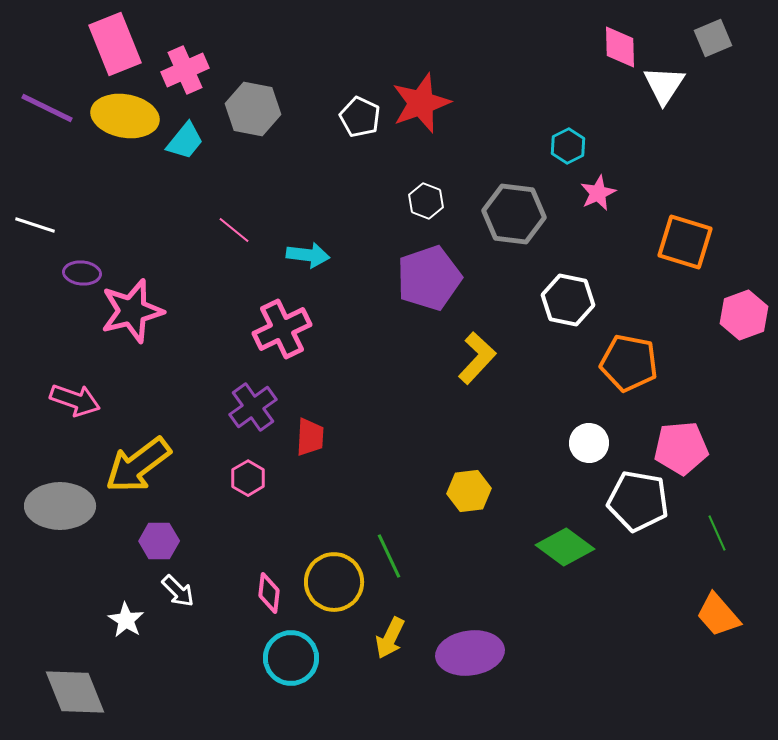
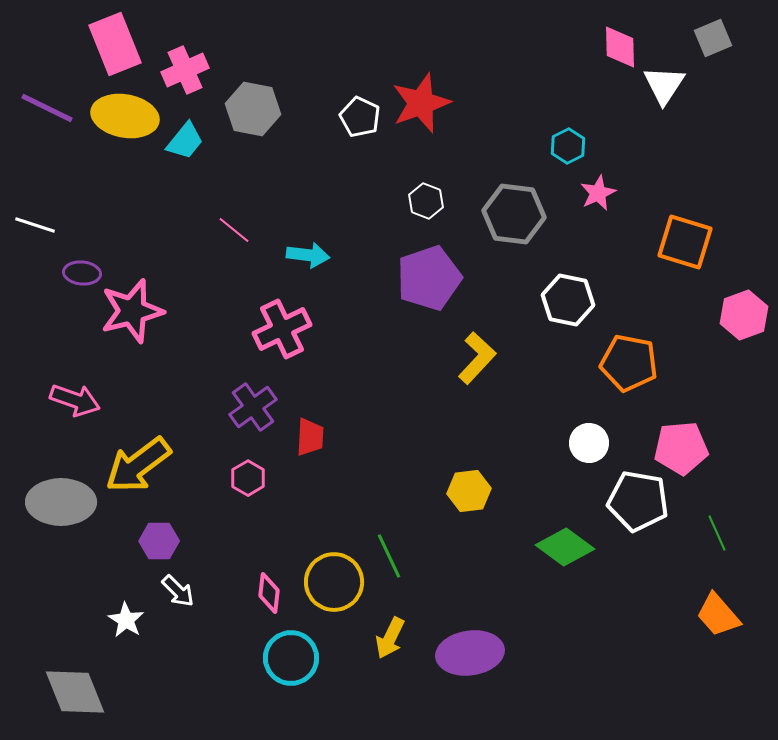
gray ellipse at (60, 506): moved 1 px right, 4 px up
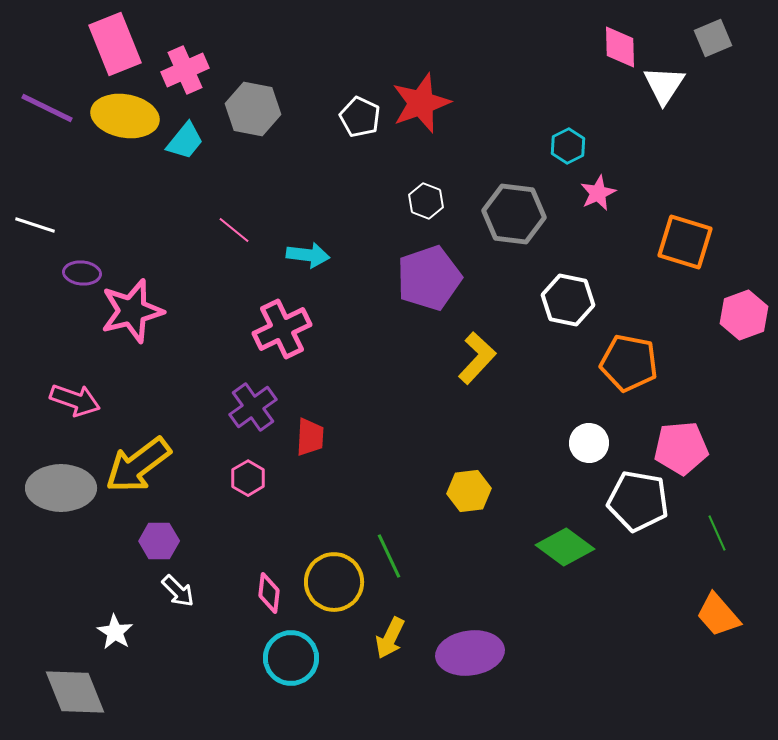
gray ellipse at (61, 502): moved 14 px up
white star at (126, 620): moved 11 px left, 12 px down
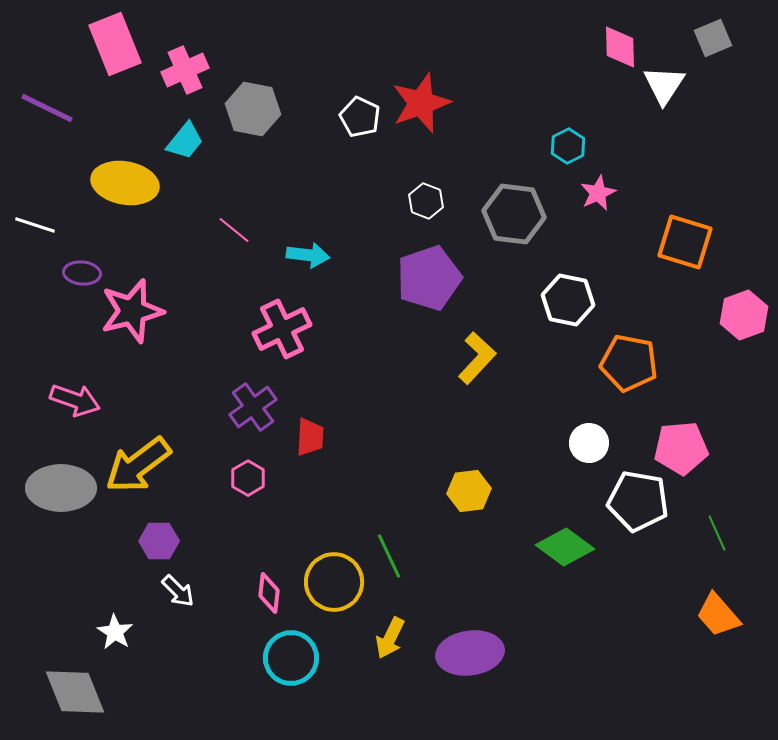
yellow ellipse at (125, 116): moved 67 px down
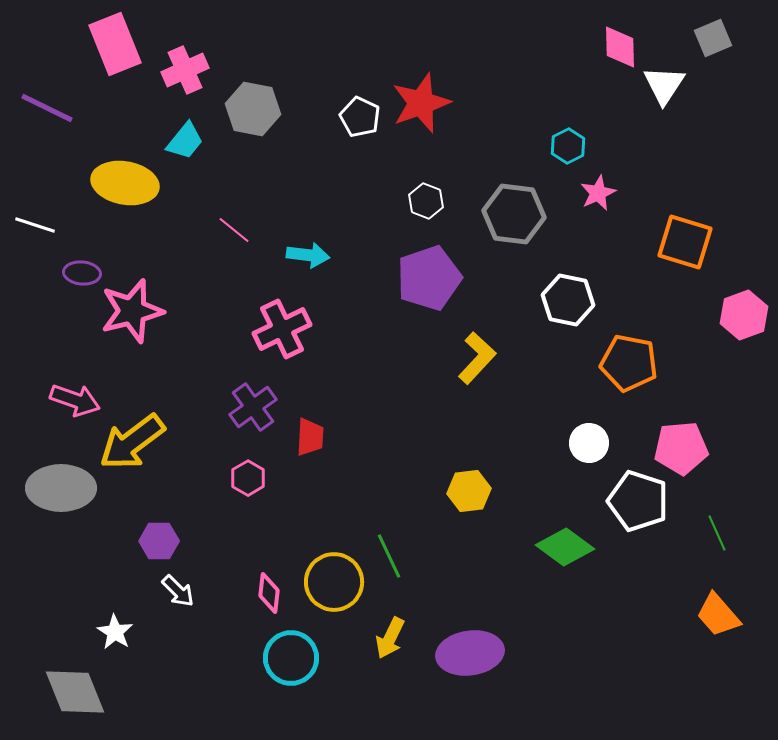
yellow arrow at (138, 465): moved 6 px left, 23 px up
white pentagon at (638, 501): rotated 8 degrees clockwise
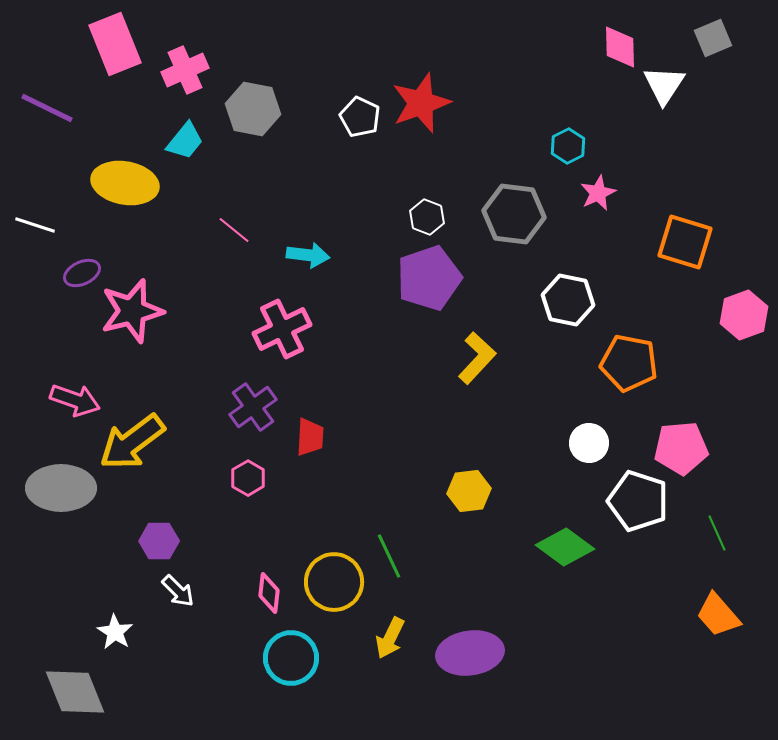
white hexagon at (426, 201): moved 1 px right, 16 px down
purple ellipse at (82, 273): rotated 30 degrees counterclockwise
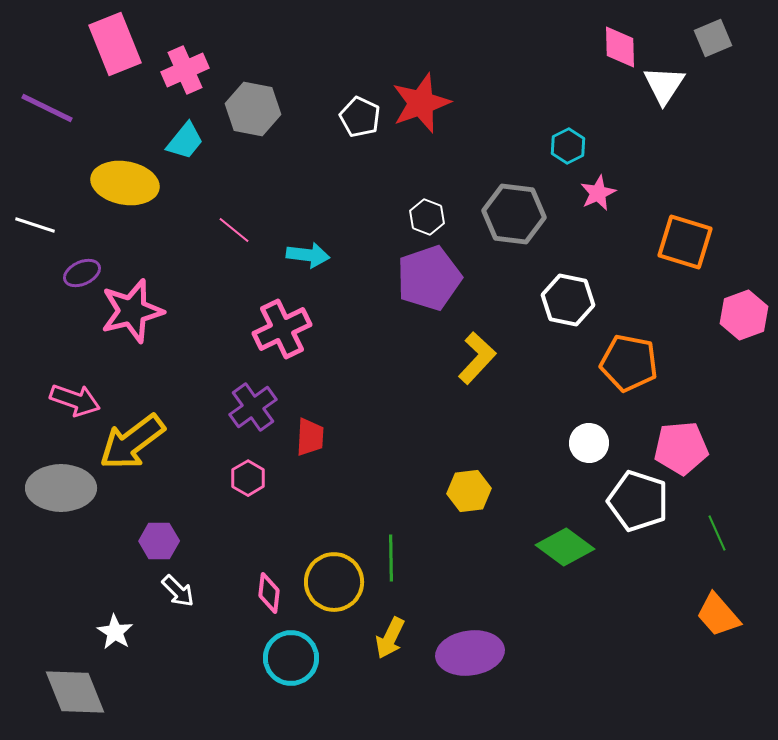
green line at (389, 556): moved 2 px right, 2 px down; rotated 24 degrees clockwise
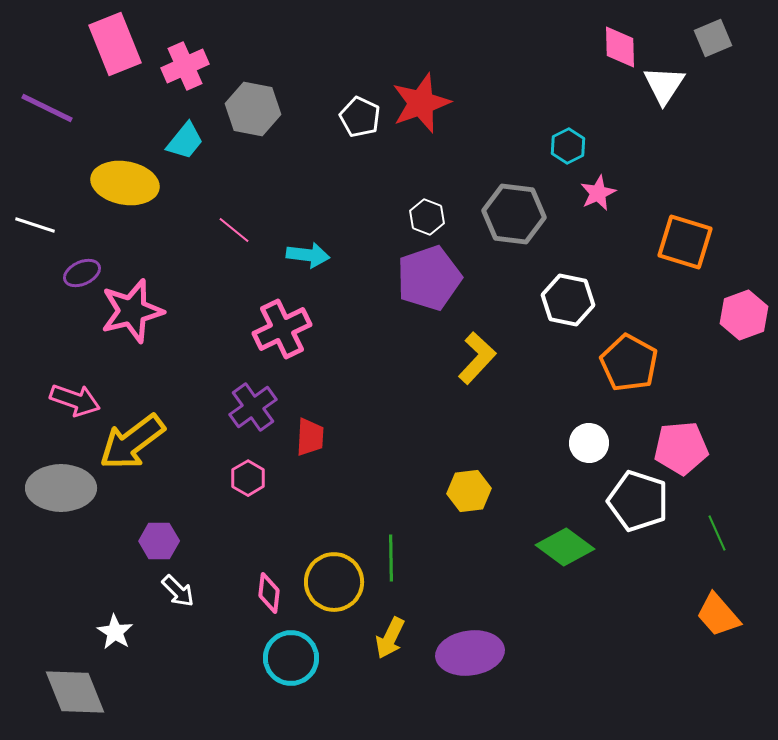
pink cross at (185, 70): moved 4 px up
orange pentagon at (629, 363): rotated 18 degrees clockwise
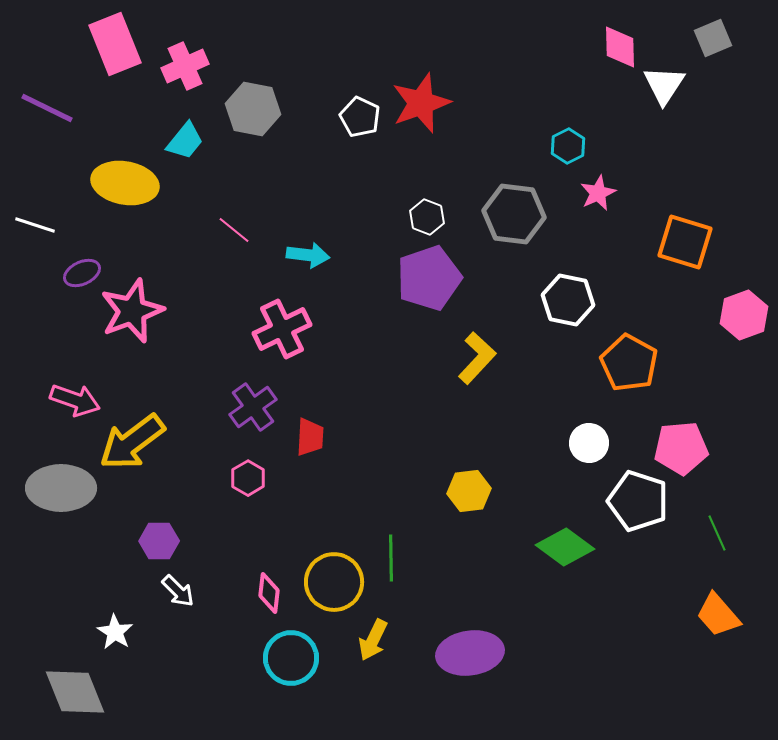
pink star at (132, 311): rotated 6 degrees counterclockwise
yellow arrow at (390, 638): moved 17 px left, 2 px down
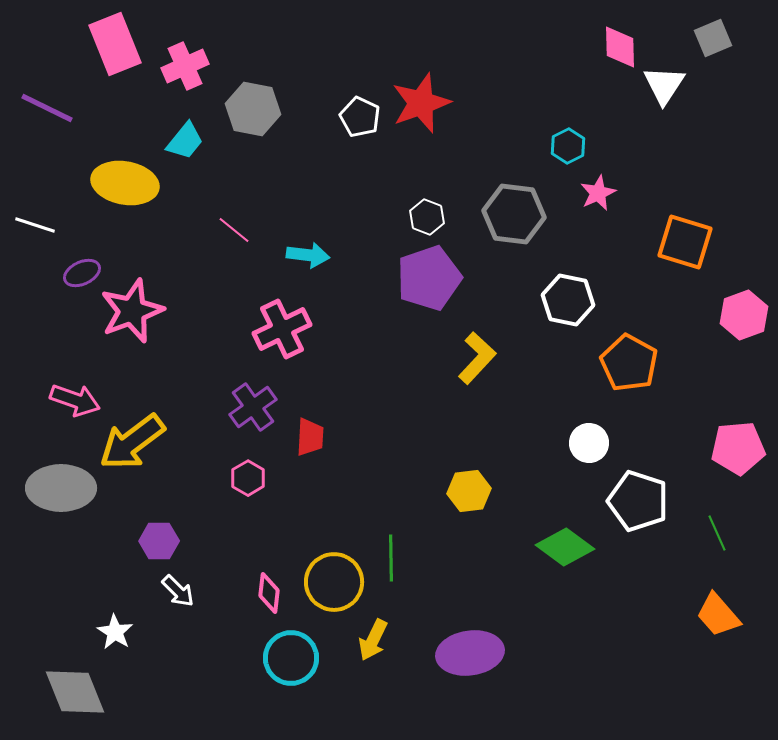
pink pentagon at (681, 448): moved 57 px right
